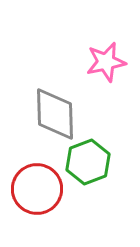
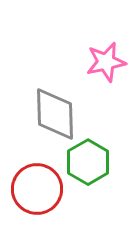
green hexagon: rotated 9 degrees counterclockwise
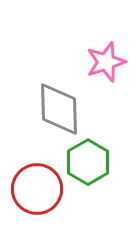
pink star: rotated 6 degrees counterclockwise
gray diamond: moved 4 px right, 5 px up
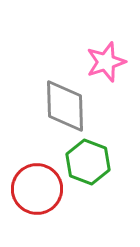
gray diamond: moved 6 px right, 3 px up
green hexagon: rotated 9 degrees counterclockwise
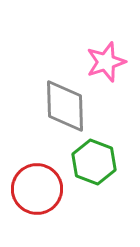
green hexagon: moved 6 px right
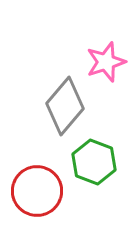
gray diamond: rotated 42 degrees clockwise
red circle: moved 2 px down
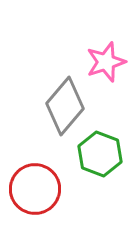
green hexagon: moved 6 px right, 8 px up
red circle: moved 2 px left, 2 px up
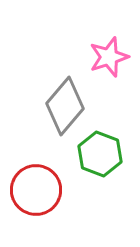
pink star: moved 3 px right, 5 px up
red circle: moved 1 px right, 1 px down
